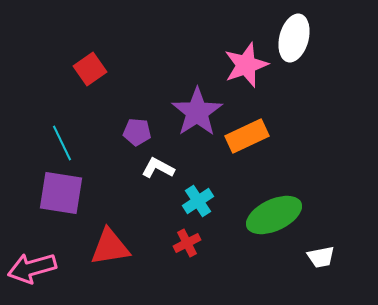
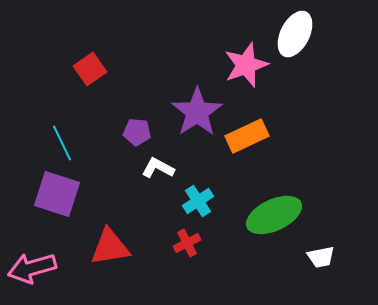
white ellipse: moved 1 px right, 4 px up; rotated 12 degrees clockwise
purple square: moved 4 px left, 1 px down; rotated 9 degrees clockwise
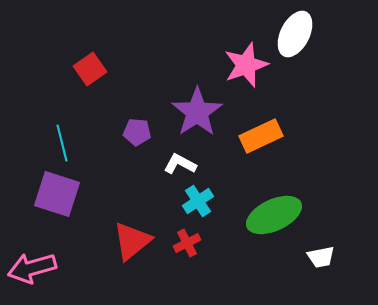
orange rectangle: moved 14 px right
cyan line: rotated 12 degrees clockwise
white L-shape: moved 22 px right, 4 px up
red triangle: moved 22 px right, 6 px up; rotated 30 degrees counterclockwise
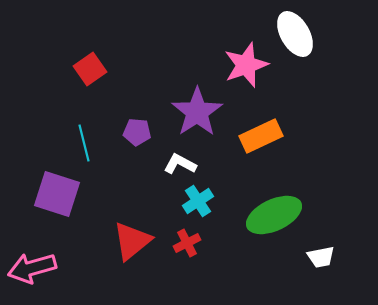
white ellipse: rotated 57 degrees counterclockwise
cyan line: moved 22 px right
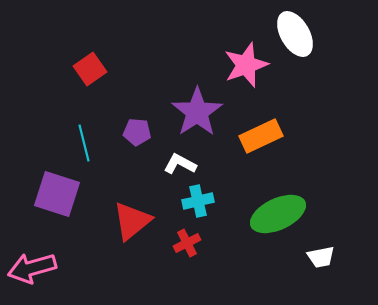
cyan cross: rotated 20 degrees clockwise
green ellipse: moved 4 px right, 1 px up
red triangle: moved 20 px up
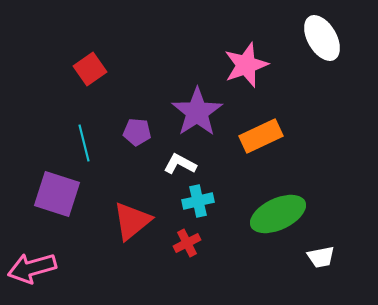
white ellipse: moved 27 px right, 4 px down
